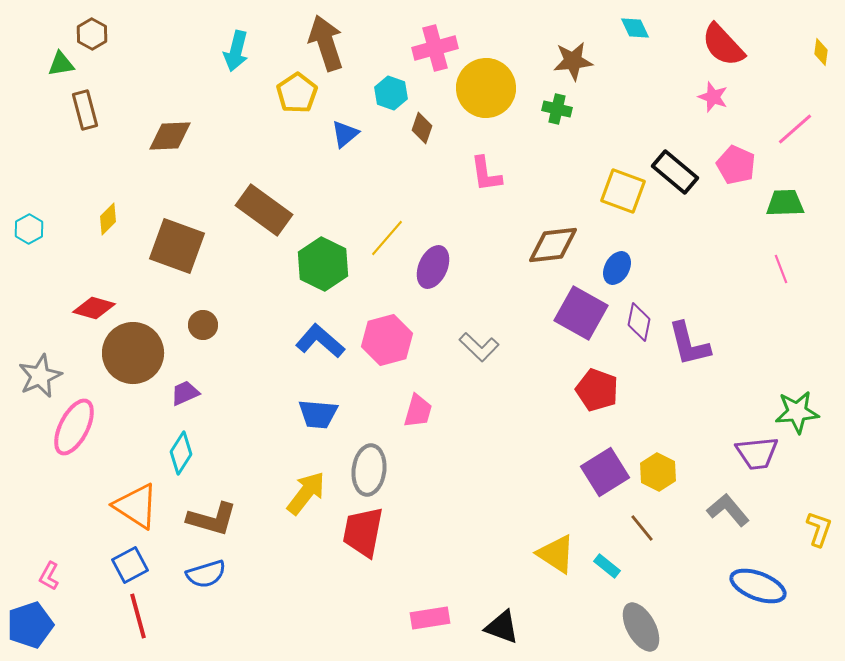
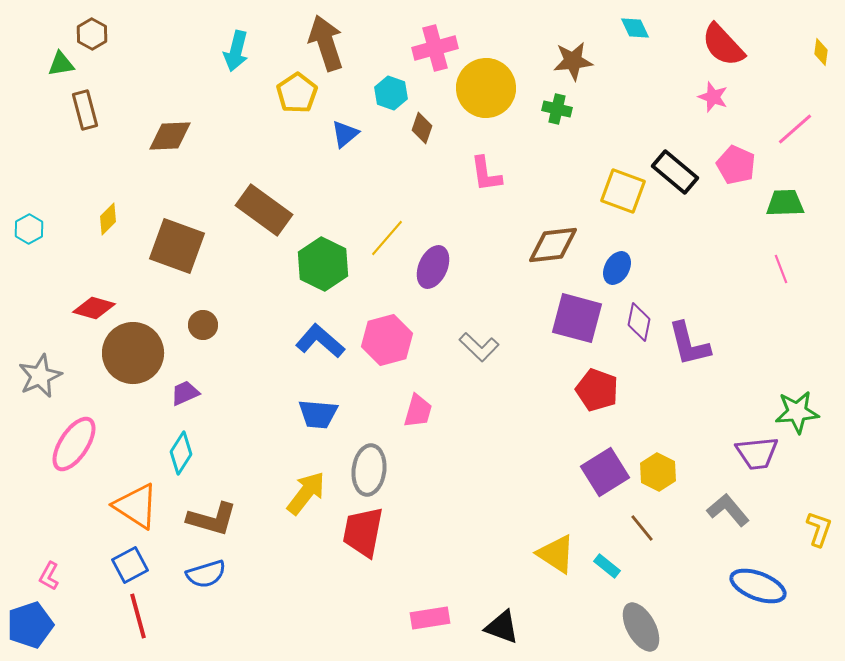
purple square at (581, 313): moved 4 px left, 5 px down; rotated 14 degrees counterclockwise
pink ellipse at (74, 427): moved 17 px down; rotated 6 degrees clockwise
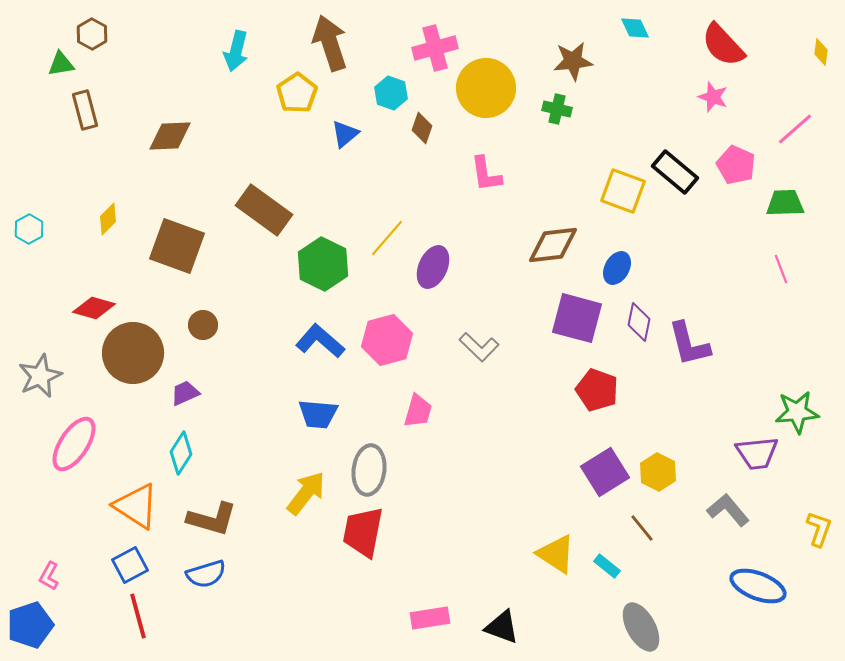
brown arrow at (326, 43): moved 4 px right
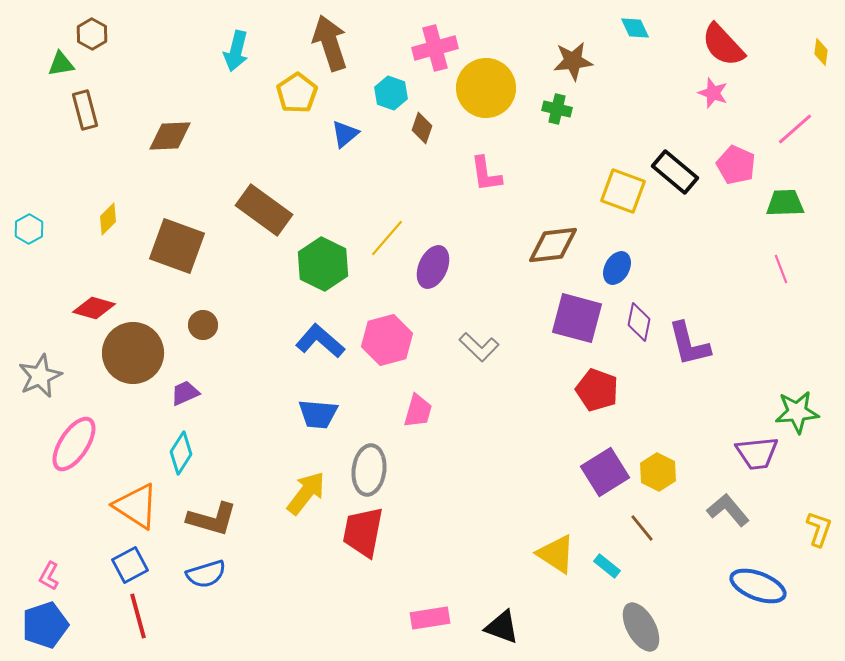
pink star at (713, 97): moved 4 px up
blue pentagon at (30, 625): moved 15 px right
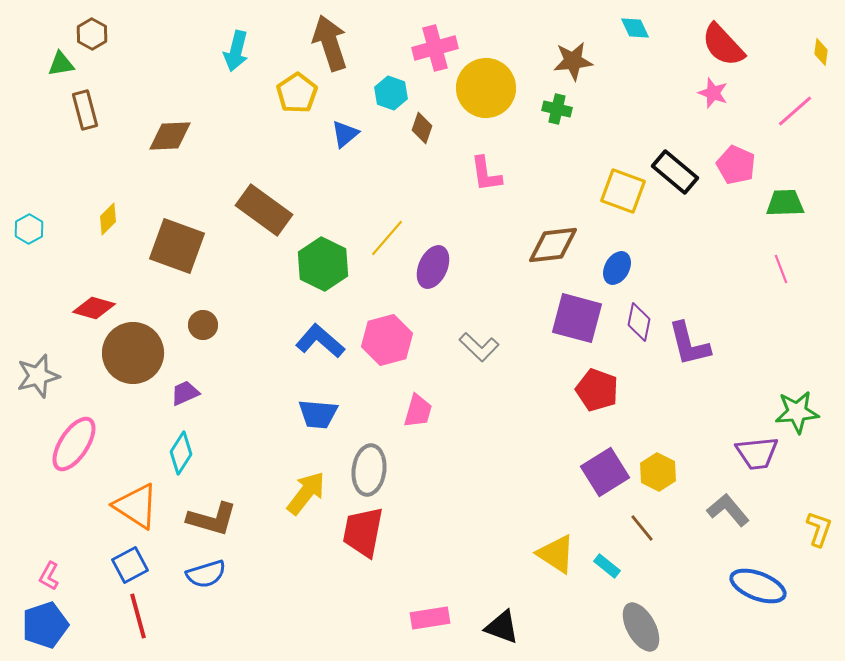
pink line at (795, 129): moved 18 px up
gray star at (40, 376): moved 2 px left; rotated 9 degrees clockwise
